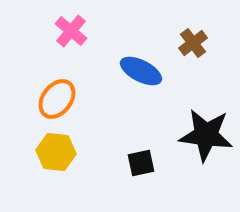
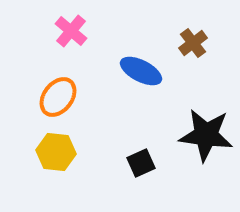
orange ellipse: moved 1 px right, 2 px up
black square: rotated 12 degrees counterclockwise
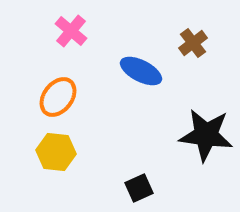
black square: moved 2 px left, 25 px down
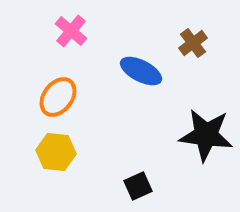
black square: moved 1 px left, 2 px up
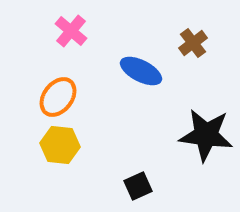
yellow hexagon: moved 4 px right, 7 px up
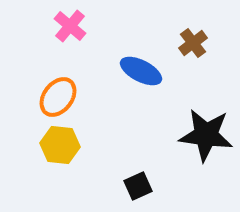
pink cross: moved 1 px left, 5 px up
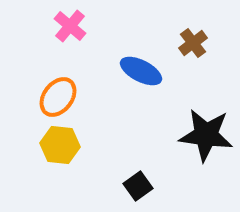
black square: rotated 12 degrees counterclockwise
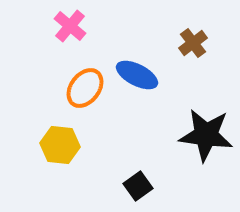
blue ellipse: moved 4 px left, 4 px down
orange ellipse: moved 27 px right, 9 px up
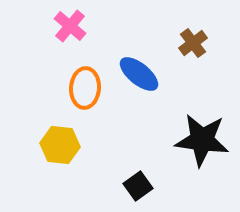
blue ellipse: moved 2 px right, 1 px up; rotated 12 degrees clockwise
orange ellipse: rotated 33 degrees counterclockwise
black star: moved 4 px left, 5 px down
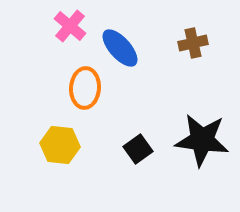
brown cross: rotated 24 degrees clockwise
blue ellipse: moved 19 px left, 26 px up; rotated 9 degrees clockwise
black square: moved 37 px up
